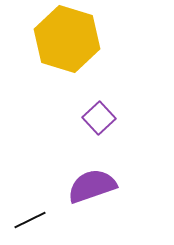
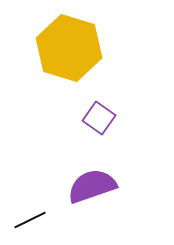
yellow hexagon: moved 2 px right, 9 px down
purple square: rotated 12 degrees counterclockwise
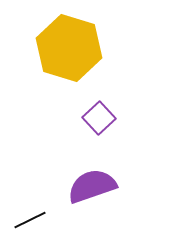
purple square: rotated 12 degrees clockwise
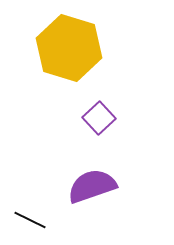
black line: rotated 52 degrees clockwise
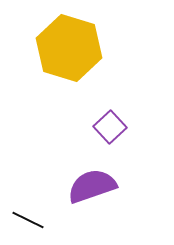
purple square: moved 11 px right, 9 px down
black line: moved 2 px left
